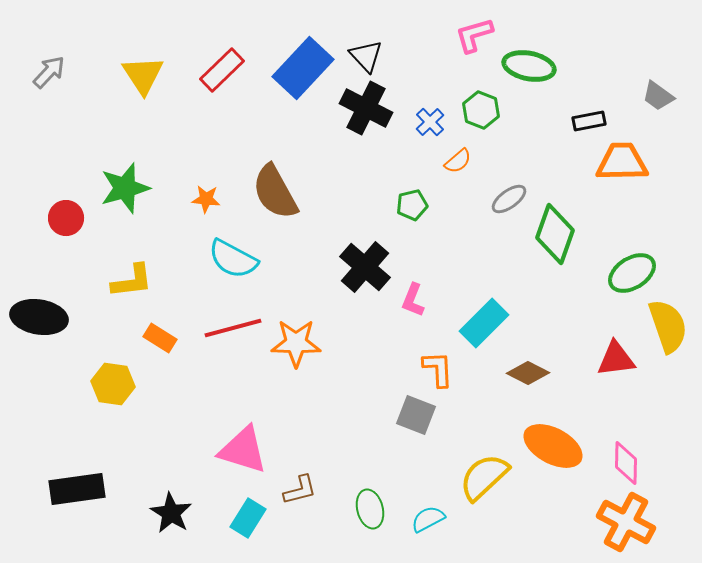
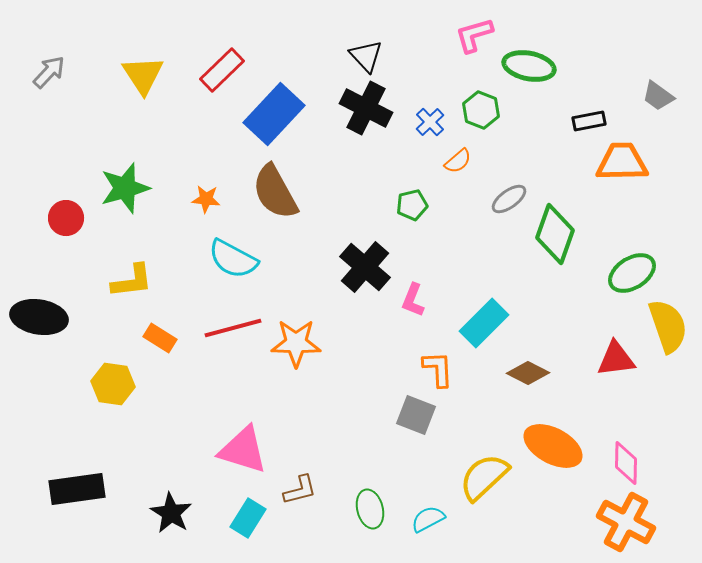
blue rectangle at (303, 68): moved 29 px left, 46 px down
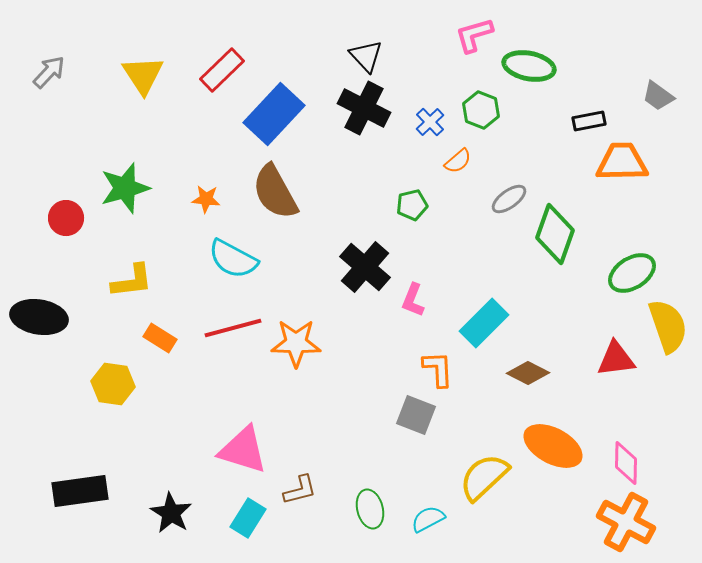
black cross at (366, 108): moved 2 px left
black rectangle at (77, 489): moved 3 px right, 2 px down
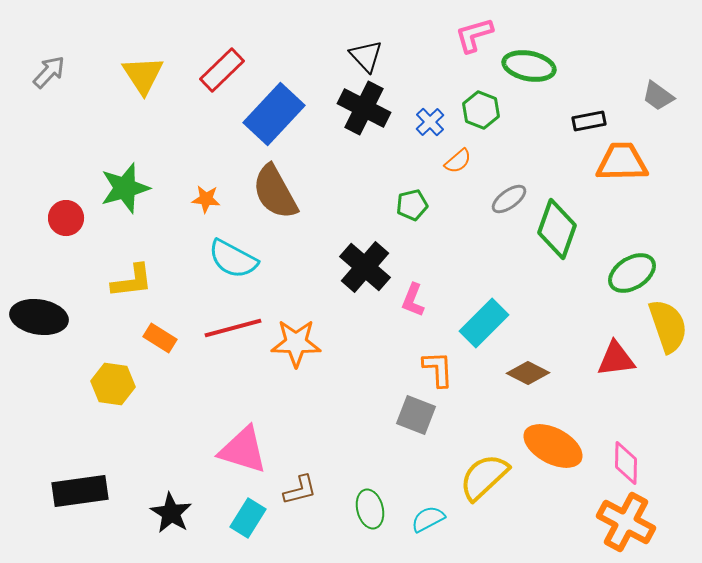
green diamond at (555, 234): moved 2 px right, 5 px up
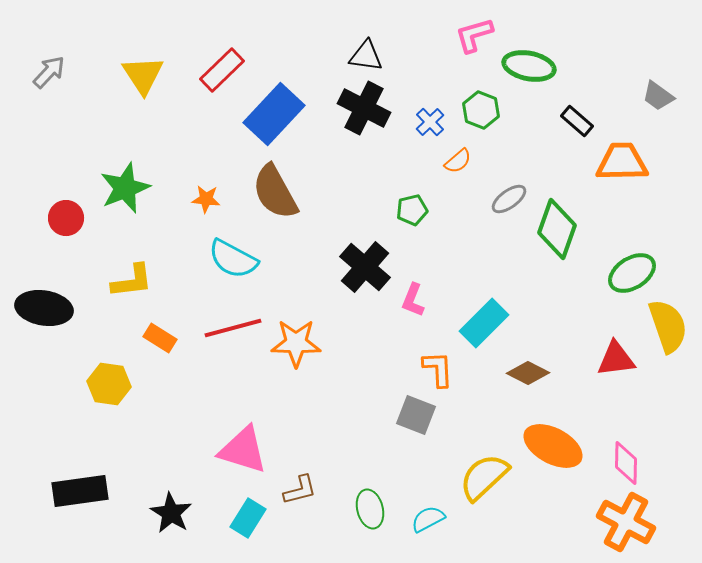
black triangle at (366, 56): rotated 39 degrees counterclockwise
black rectangle at (589, 121): moved 12 px left; rotated 52 degrees clockwise
green star at (125, 188): rotated 6 degrees counterclockwise
green pentagon at (412, 205): moved 5 px down
black ellipse at (39, 317): moved 5 px right, 9 px up
yellow hexagon at (113, 384): moved 4 px left
